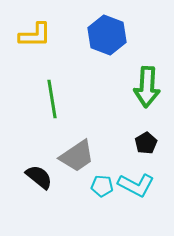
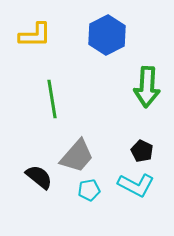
blue hexagon: rotated 12 degrees clockwise
black pentagon: moved 4 px left, 8 px down; rotated 15 degrees counterclockwise
gray trapezoid: rotated 15 degrees counterclockwise
cyan pentagon: moved 13 px left, 4 px down; rotated 15 degrees counterclockwise
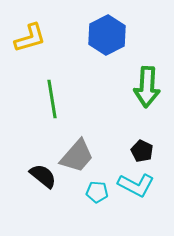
yellow L-shape: moved 5 px left, 3 px down; rotated 16 degrees counterclockwise
black semicircle: moved 4 px right, 1 px up
cyan pentagon: moved 8 px right, 2 px down; rotated 15 degrees clockwise
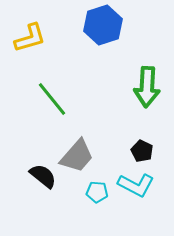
blue hexagon: moved 4 px left, 10 px up; rotated 9 degrees clockwise
green line: rotated 30 degrees counterclockwise
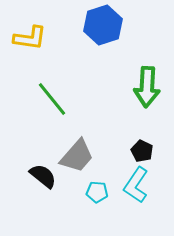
yellow L-shape: rotated 24 degrees clockwise
cyan L-shape: rotated 96 degrees clockwise
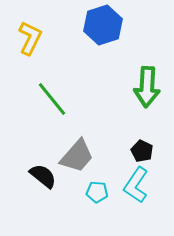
yellow L-shape: rotated 72 degrees counterclockwise
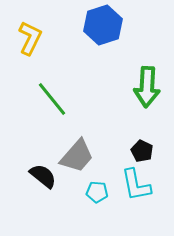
cyan L-shape: rotated 45 degrees counterclockwise
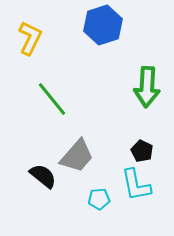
cyan pentagon: moved 2 px right, 7 px down; rotated 10 degrees counterclockwise
